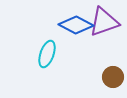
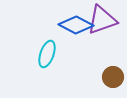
purple triangle: moved 2 px left, 2 px up
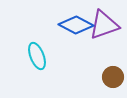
purple triangle: moved 2 px right, 5 px down
cyan ellipse: moved 10 px left, 2 px down; rotated 40 degrees counterclockwise
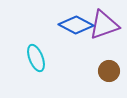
cyan ellipse: moved 1 px left, 2 px down
brown circle: moved 4 px left, 6 px up
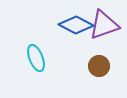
brown circle: moved 10 px left, 5 px up
